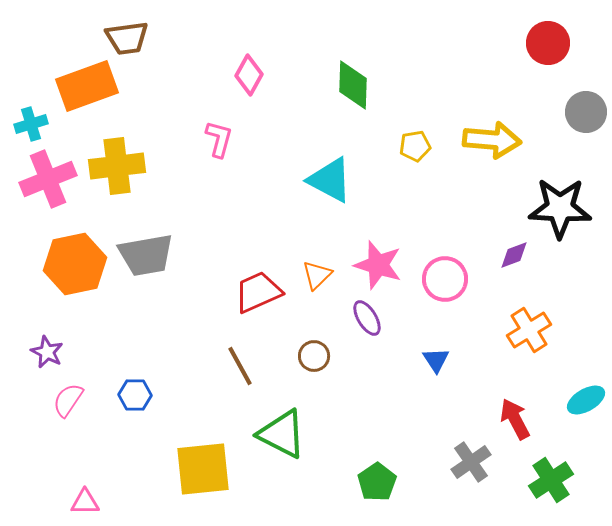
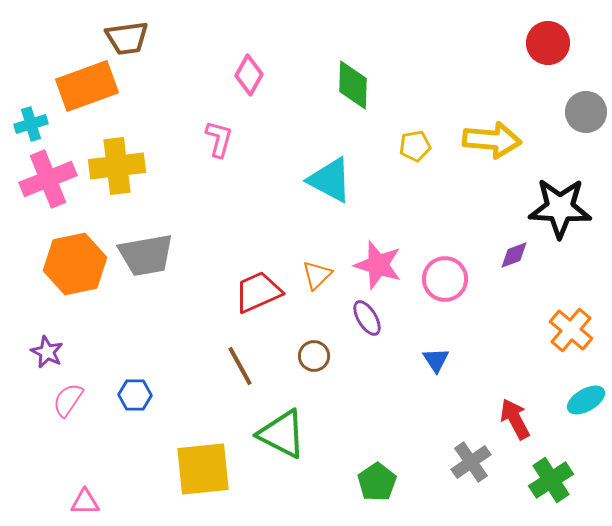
orange cross: moved 42 px right; rotated 18 degrees counterclockwise
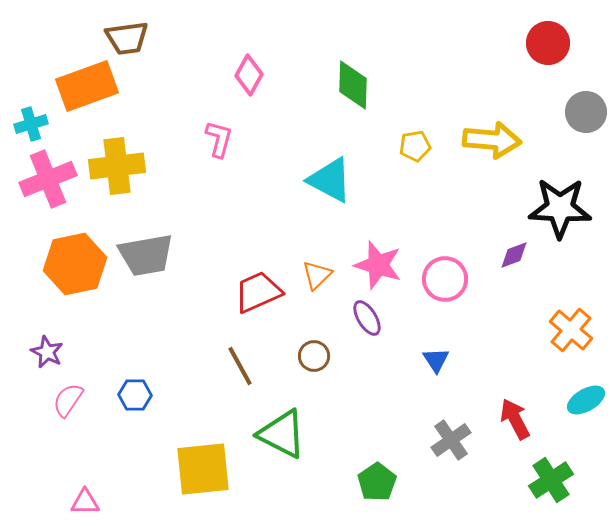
gray cross: moved 20 px left, 22 px up
